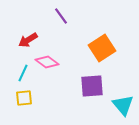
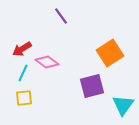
red arrow: moved 6 px left, 9 px down
orange square: moved 8 px right, 5 px down
purple square: rotated 10 degrees counterclockwise
cyan triangle: rotated 15 degrees clockwise
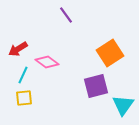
purple line: moved 5 px right, 1 px up
red arrow: moved 4 px left
cyan line: moved 2 px down
purple square: moved 4 px right
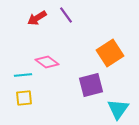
red arrow: moved 19 px right, 31 px up
cyan line: rotated 60 degrees clockwise
purple square: moved 5 px left, 1 px up
cyan triangle: moved 5 px left, 4 px down
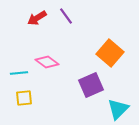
purple line: moved 1 px down
orange square: rotated 16 degrees counterclockwise
cyan line: moved 4 px left, 2 px up
purple square: rotated 10 degrees counterclockwise
cyan triangle: rotated 10 degrees clockwise
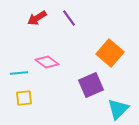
purple line: moved 3 px right, 2 px down
